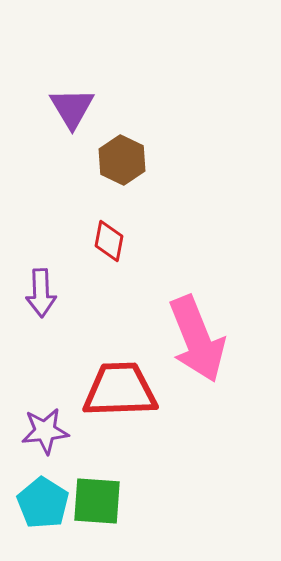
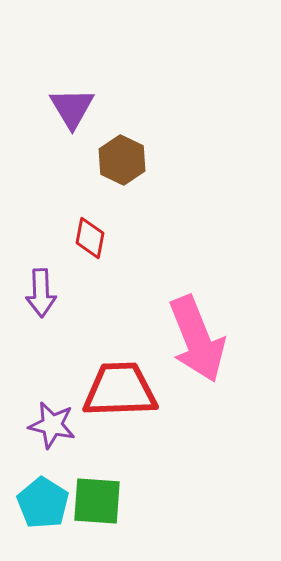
red diamond: moved 19 px left, 3 px up
purple star: moved 7 px right, 6 px up; rotated 18 degrees clockwise
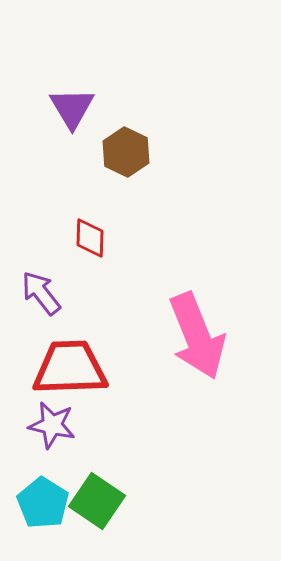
brown hexagon: moved 4 px right, 8 px up
red diamond: rotated 9 degrees counterclockwise
purple arrow: rotated 144 degrees clockwise
pink arrow: moved 3 px up
red trapezoid: moved 50 px left, 22 px up
green square: rotated 30 degrees clockwise
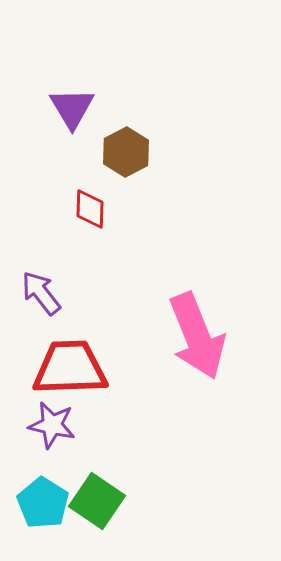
brown hexagon: rotated 6 degrees clockwise
red diamond: moved 29 px up
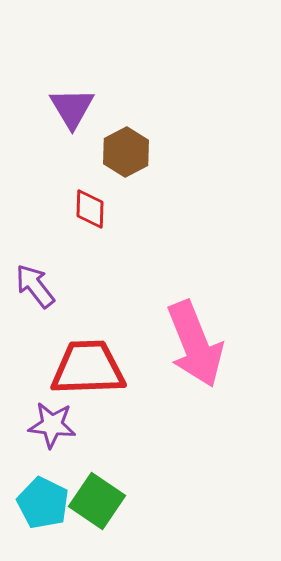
purple arrow: moved 6 px left, 7 px up
pink arrow: moved 2 px left, 8 px down
red trapezoid: moved 18 px right
purple star: rotated 6 degrees counterclockwise
cyan pentagon: rotated 6 degrees counterclockwise
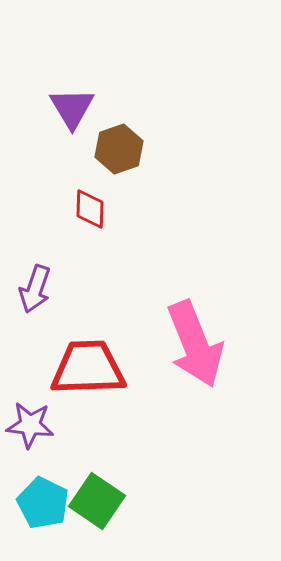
brown hexagon: moved 7 px left, 3 px up; rotated 9 degrees clockwise
purple arrow: moved 3 px down; rotated 123 degrees counterclockwise
purple star: moved 22 px left
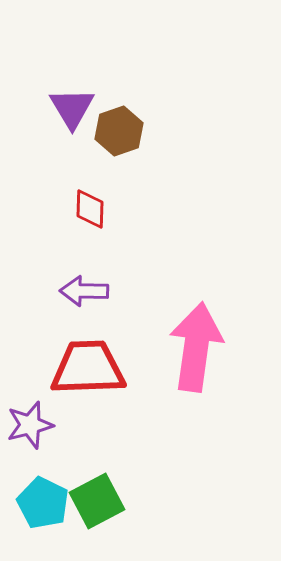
brown hexagon: moved 18 px up
purple arrow: moved 49 px right, 2 px down; rotated 72 degrees clockwise
pink arrow: moved 1 px right, 3 px down; rotated 150 degrees counterclockwise
purple star: rotated 21 degrees counterclockwise
green square: rotated 28 degrees clockwise
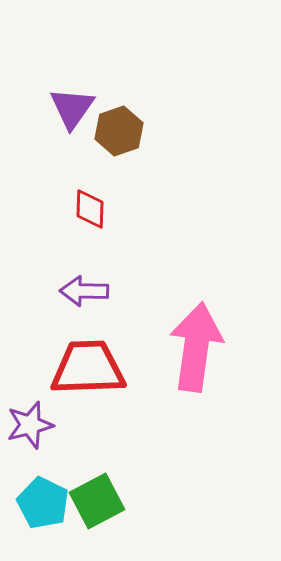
purple triangle: rotated 6 degrees clockwise
